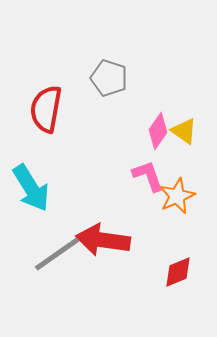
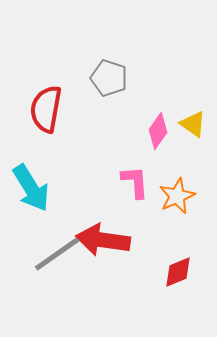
yellow triangle: moved 9 px right, 7 px up
pink L-shape: moved 13 px left, 6 px down; rotated 15 degrees clockwise
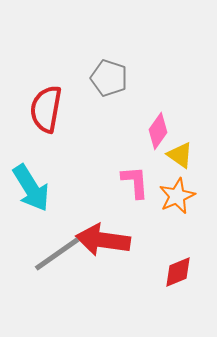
yellow triangle: moved 13 px left, 31 px down
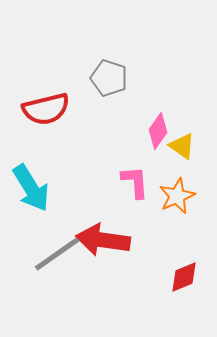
red semicircle: rotated 114 degrees counterclockwise
yellow triangle: moved 2 px right, 9 px up
red diamond: moved 6 px right, 5 px down
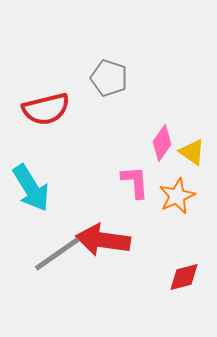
pink diamond: moved 4 px right, 12 px down
yellow triangle: moved 10 px right, 6 px down
red diamond: rotated 8 degrees clockwise
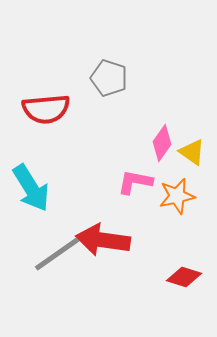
red semicircle: rotated 9 degrees clockwise
pink L-shape: rotated 75 degrees counterclockwise
orange star: rotated 12 degrees clockwise
red diamond: rotated 32 degrees clockwise
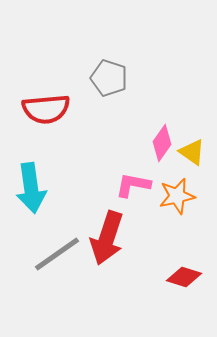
pink L-shape: moved 2 px left, 3 px down
cyan arrow: rotated 24 degrees clockwise
red arrow: moved 4 px right, 2 px up; rotated 80 degrees counterclockwise
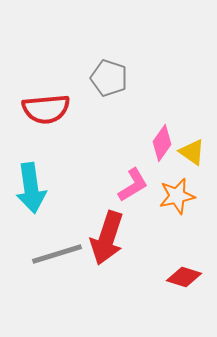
pink L-shape: rotated 138 degrees clockwise
gray line: rotated 18 degrees clockwise
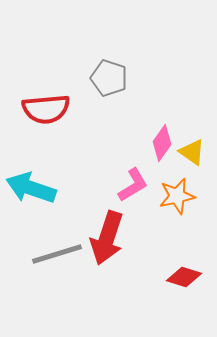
cyan arrow: rotated 117 degrees clockwise
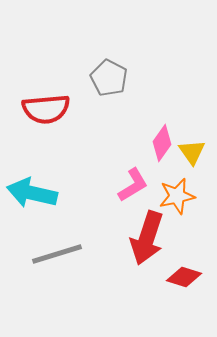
gray pentagon: rotated 9 degrees clockwise
yellow triangle: rotated 20 degrees clockwise
cyan arrow: moved 1 px right, 5 px down; rotated 6 degrees counterclockwise
red arrow: moved 40 px right
